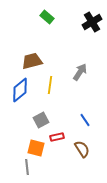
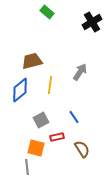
green rectangle: moved 5 px up
blue line: moved 11 px left, 3 px up
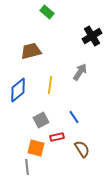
black cross: moved 14 px down
brown trapezoid: moved 1 px left, 10 px up
blue diamond: moved 2 px left
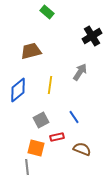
brown semicircle: rotated 36 degrees counterclockwise
